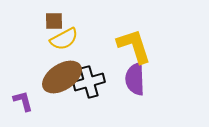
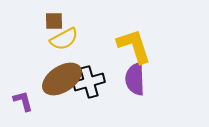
brown ellipse: moved 2 px down
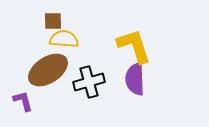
brown square: moved 1 px left
yellow semicircle: rotated 148 degrees counterclockwise
brown ellipse: moved 14 px left, 9 px up
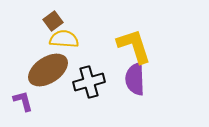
brown square: rotated 36 degrees counterclockwise
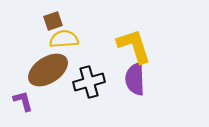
brown square: rotated 18 degrees clockwise
yellow semicircle: rotated 8 degrees counterclockwise
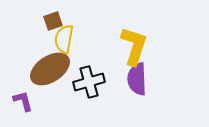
yellow semicircle: rotated 76 degrees counterclockwise
yellow L-shape: rotated 36 degrees clockwise
brown ellipse: moved 2 px right, 1 px up
purple semicircle: moved 2 px right
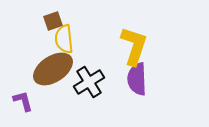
yellow semicircle: rotated 16 degrees counterclockwise
brown ellipse: moved 3 px right
black cross: rotated 16 degrees counterclockwise
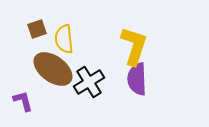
brown square: moved 16 px left, 8 px down
brown ellipse: rotated 69 degrees clockwise
